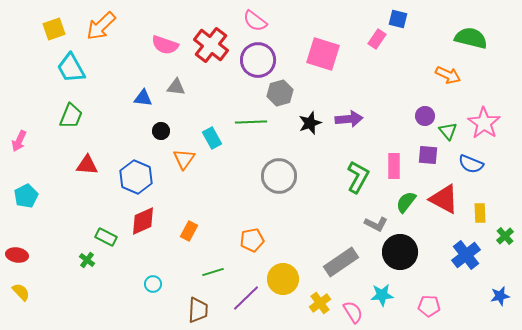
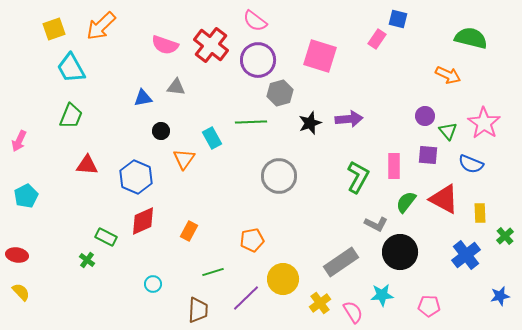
pink square at (323, 54): moved 3 px left, 2 px down
blue triangle at (143, 98): rotated 18 degrees counterclockwise
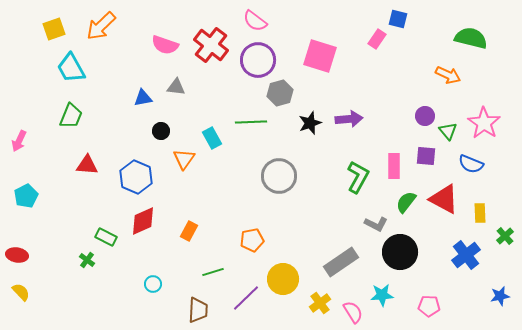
purple square at (428, 155): moved 2 px left, 1 px down
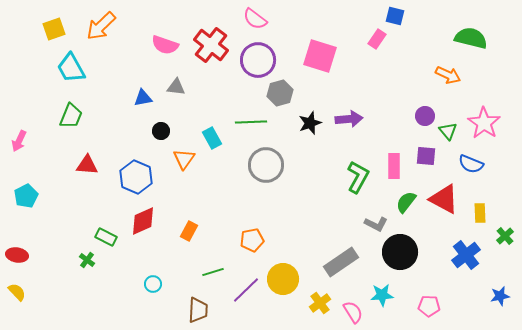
blue square at (398, 19): moved 3 px left, 3 px up
pink semicircle at (255, 21): moved 2 px up
gray circle at (279, 176): moved 13 px left, 11 px up
yellow semicircle at (21, 292): moved 4 px left
purple line at (246, 298): moved 8 px up
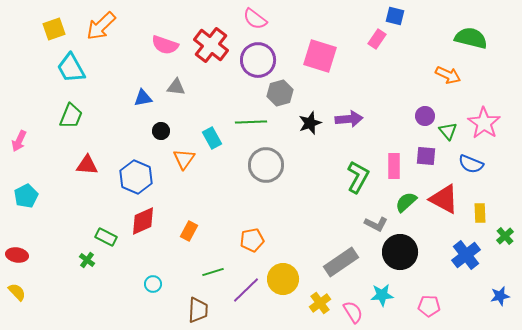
green semicircle at (406, 202): rotated 10 degrees clockwise
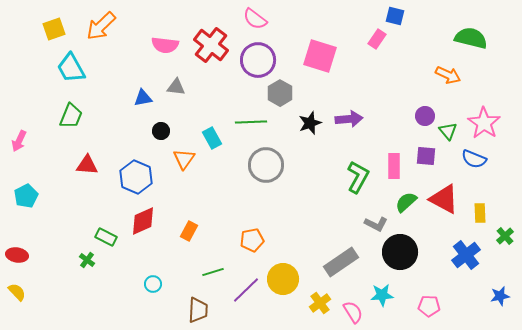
pink semicircle at (165, 45): rotated 12 degrees counterclockwise
gray hexagon at (280, 93): rotated 15 degrees counterclockwise
blue semicircle at (471, 164): moved 3 px right, 5 px up
